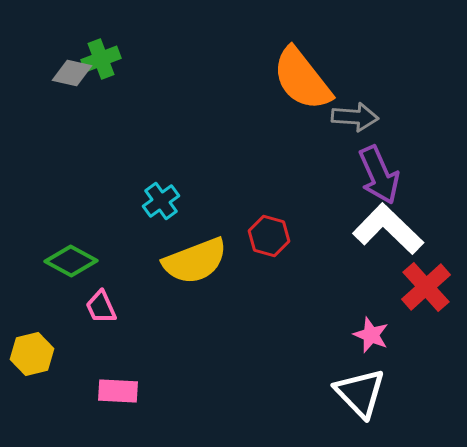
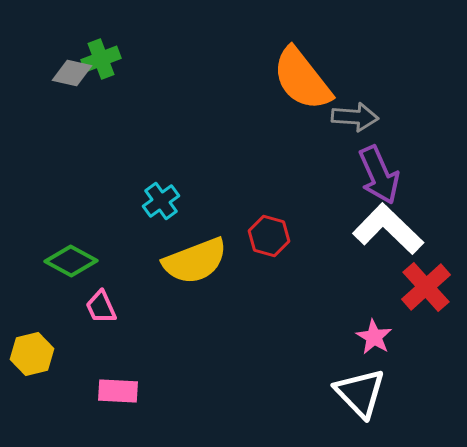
pink star: moved 3 px right, 2 px down; rotated 9 degrees clockwise
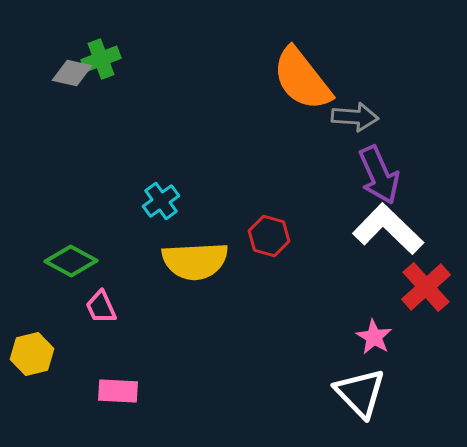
yellow semicircle: rotated 18 degrees clockwise
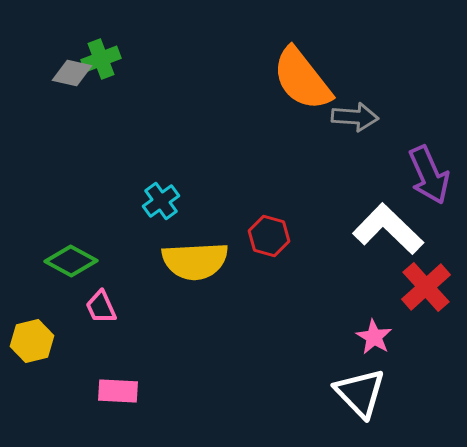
purple arrow: moved 50 px right
yellow hexagon: moved 13 px up
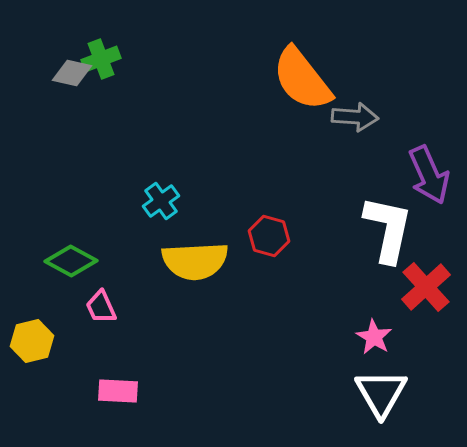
white L-shape: rotated 58 degrees clockwise
white triangle: moved 21 px right; rotated 14 degrees clockwise
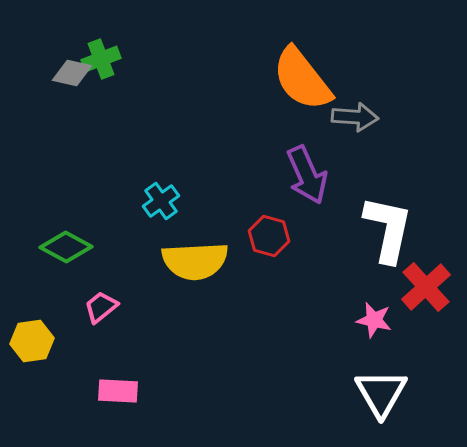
purple arrow: moved 122 px left
green diamond: moved 5 px left, 14 px up
pink trapezoid: rotated 75 degrees clockwise
pink star: moved 17 px up; rotated 18 degrees counterclockwise
yellow hexagon: rotated 6 degrees clockwise
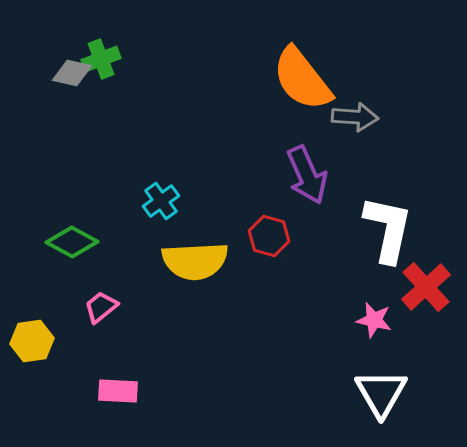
green diamond: moved 6 px right, 5 px up
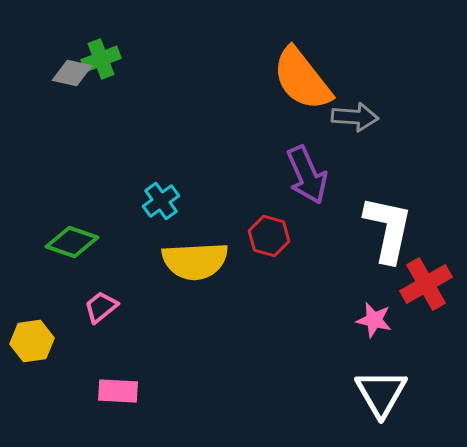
green diamond: rotated 9 degrees counterclockwise
red cross: moved 3 px up; rotated 12 degrees clockwise
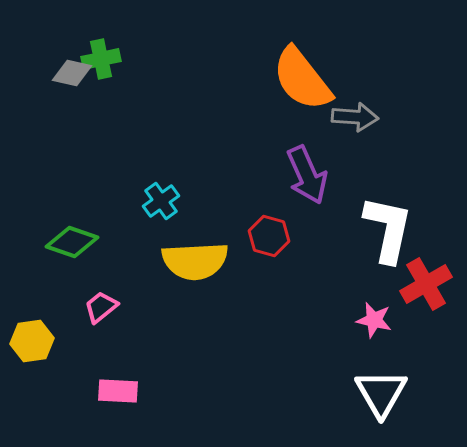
green cross: rotated 9 degrees clockwise
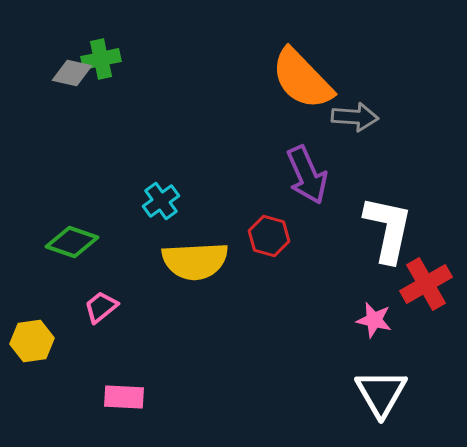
orange semicircle: rotated 6 degrees counterclockwise
pink rectangle: moved 6 px right, 6 px down
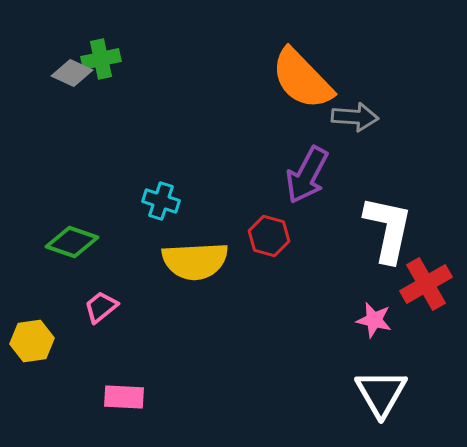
gray diamond: rotated 12 degrees clockwise
purple arrow: rotated 52 degrees clockwise
cyan cross: rotated 36 degrees counterclockwise
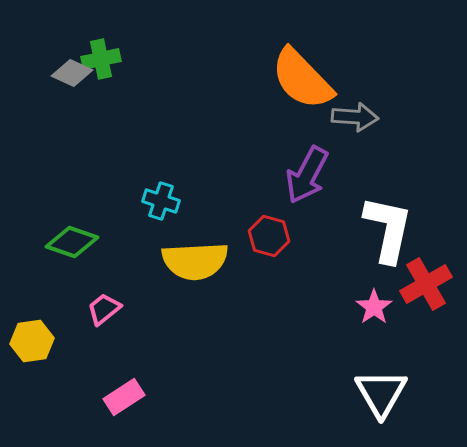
pink trapezoid: moved 3 px right, 2 px down
pink star: moved 13 px up; rotated 24 degrees clockwise
pink rectangle: rotated 36 degrees counterclockwise
